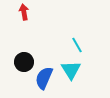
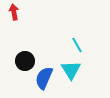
red arrow: moved 10 px left
black circle: moved 1 px right, 1 px up
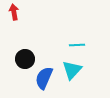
cyan line: rotated 63 degrees counterclockwise
black circle: moved 2 px up
cyan triangle: moved 1 px right; rotated 15 degrees clockwise
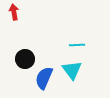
cyan triangle: rotated 20 degrees counterclockwise
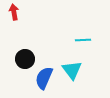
cyan line: moved 6 px right, 5 px up
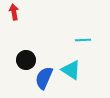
black circle: moved 1 px right, 1 px down
cyan triangle: moved 1 px left; rotated 20 degrees counterclockwise
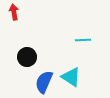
black circle: moved 1 px right, 3 px up
cyan triangle: moved 7 px down
blue semicircle: moved 4 px down
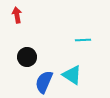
red arrow: moved 3 px right, 3 px down
cyan triangle: moved 1 px right, 2 px up
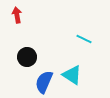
cyan line: moved 1 px right, 1 px up; rotated 28 degrees clockwise
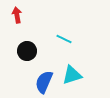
cyan line: moved 20 px left
black circle: moved 6 px up
cyan triangle: rotated 50 degrees counterclockwise
